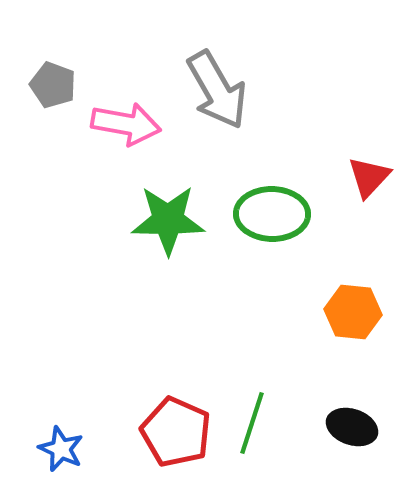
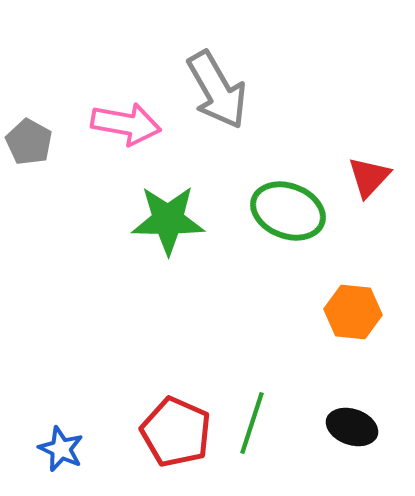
gray pentagon: moved 24 px left, 57 px down; rotated 9 degrees clockwise
green ellipse: moved 16 px right, 3 px up; rotated 20 degrees clockwise
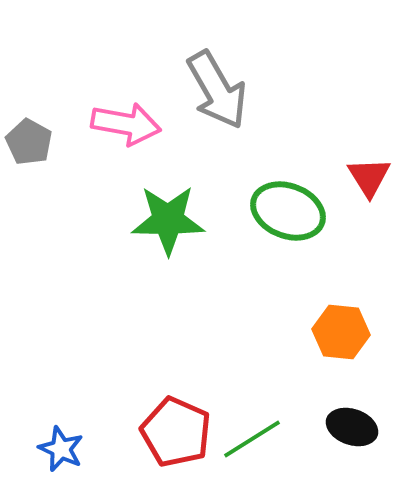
red triangle: rotated 15 degrees counterclockwise
orange hexagon: moved 12 px left, 20 px down
green line: moved 16 px down; rotated 40 degrees clockwise
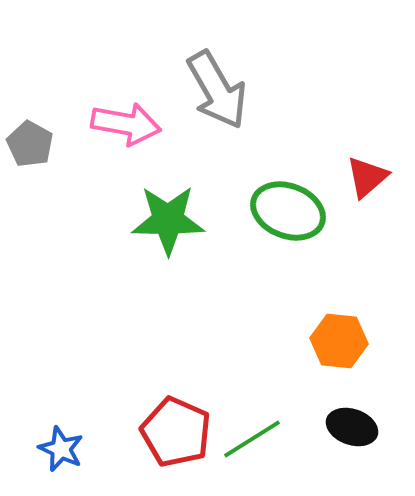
gray pentagon: moved 1 px right, 2 px down
red triangle: moved 2 px left; rotated 21 degrees clockwise
orange hexagon: moved 2 px left, 9 px down
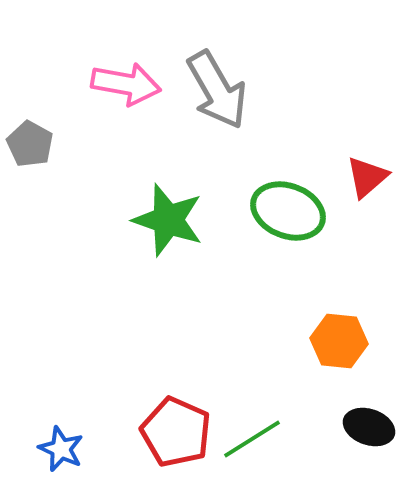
pink arrow: moved 40 px up
green star: rotated 18 degrees clockwise
black ellipse: moved 17 px right
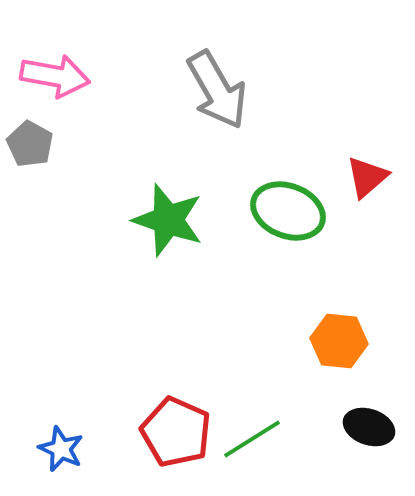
pink arrow: moved 71 px left, 8 px up
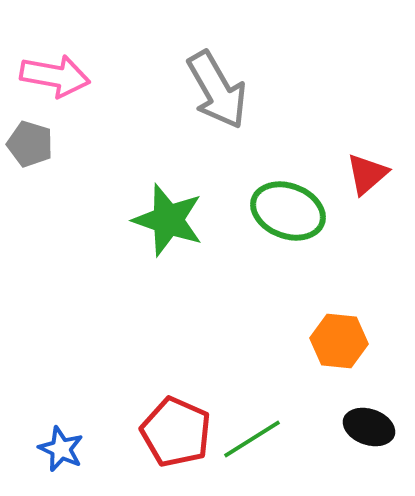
gray pentagon: rotated 12 degrees counterclockwise
red triangle: moved 3 px up
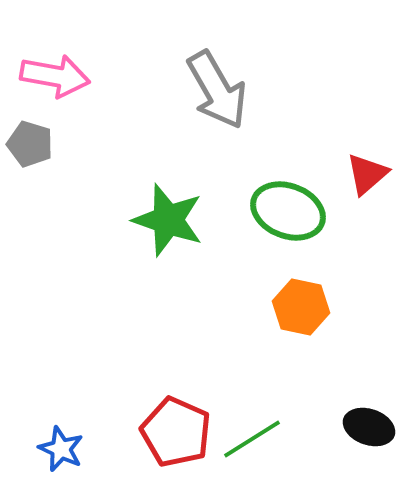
orange hexagon: moved 38 px left, 34 px up; rotated 6 degrees clockwise
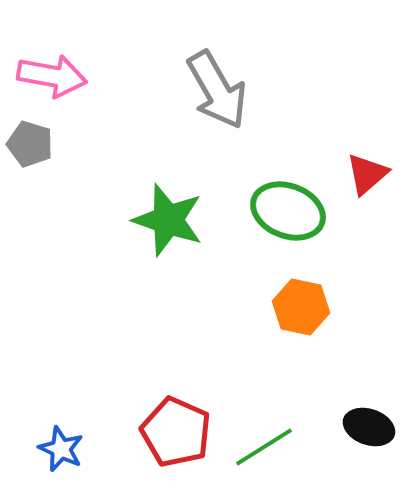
pink arrow: moved 3 px left
green line: moved 12 px right, 8 px down
